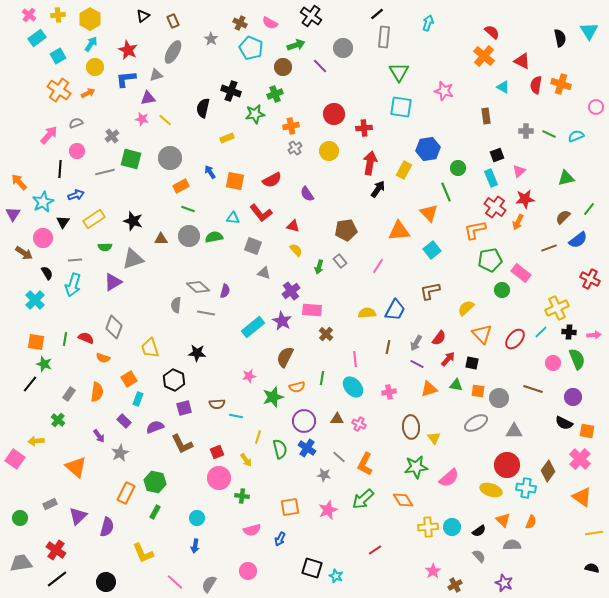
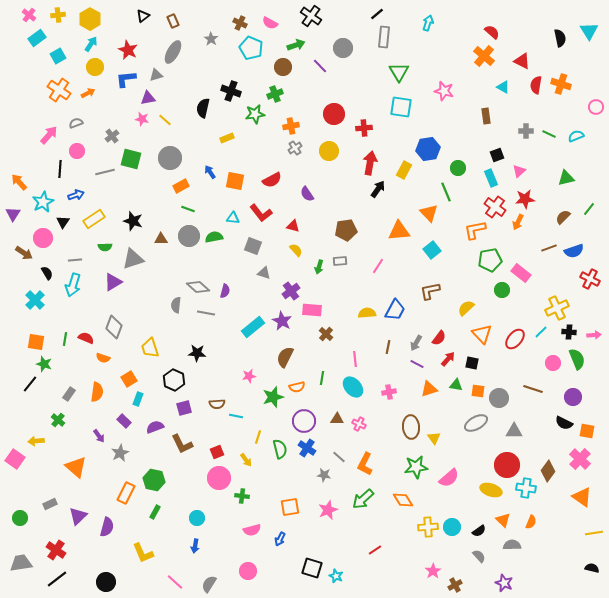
blue semicircle at (578, 240): moved 4 px left, 11 px down; rotated 18 degrees clockwise
gray rectangle at (340, 261): rotated 56 degrees counterclockwise
green hexagon at (155, 482): moved 1 px left, 2 px up
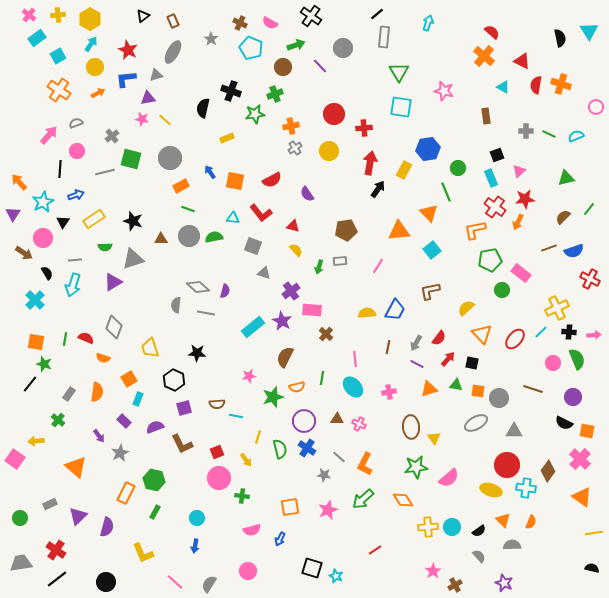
orange arrow at (88, 93): moved 10 px right
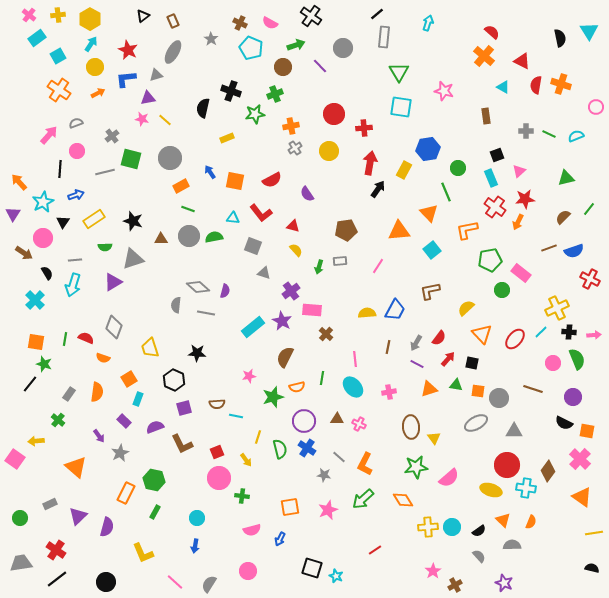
orange L-shape at (475, 230): moved 8 px left
